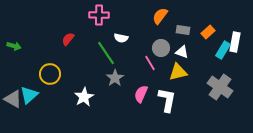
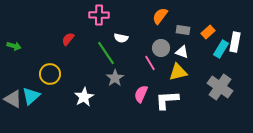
cyan rectangle: moved 2 px left, 1 px up
cyan triangle: moved 2 px right, 1 px down
white L-shape: rotated 105 degrees counterclockwise
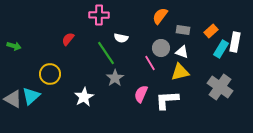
orange rectangle: moved 3 px right, 1 px up
yellow triangle: moved 2 px right
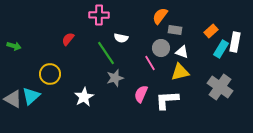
gray rectangle: moved 8 px left
gray star: rotated 18 degrees clockwise
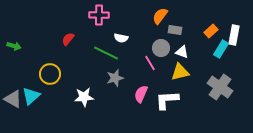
white rectangle: moved 1 px left, 7 px up
green line: rotated 30 degrees counterclockwise
white star: rotated 24 degrees clockwise
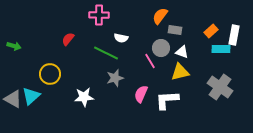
cyan rectangle: rotated 60 degrees clockwise
pink line: moved 2 px up
